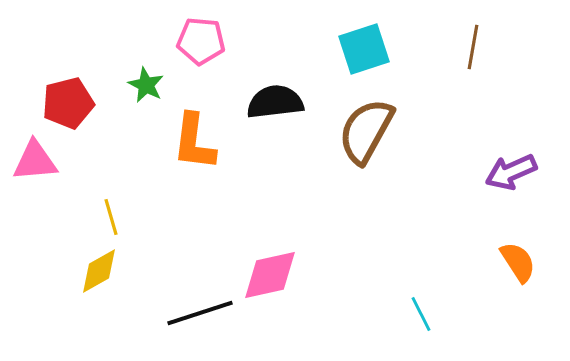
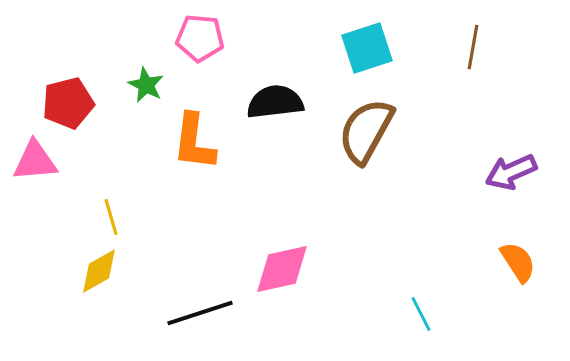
pink pentagon: moved 1 px left, 3 px up
cyan square: moved 3 px right, 1 px up
pink diamond: moved 12 px right, 6 px up
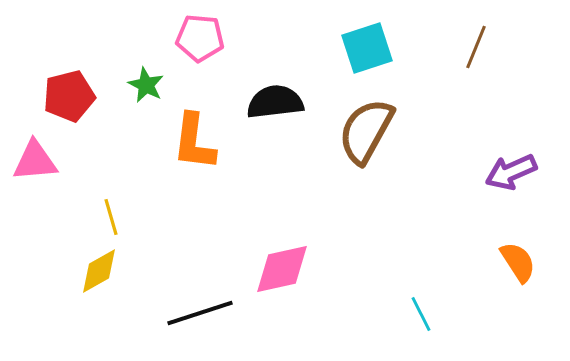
brown line: moved 3 px right; rotated 12 degrees clockwise
red pentagon: moved 1 px right, 7 px up
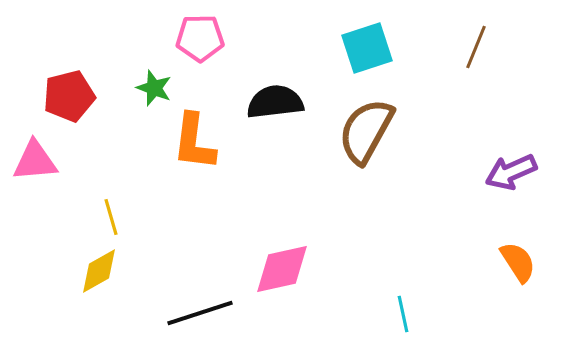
pink pentagon: rotated 6 degrees counterclockwise
green star: moved 8 px right, 3 px down; rotated 6 degrees counterclockwise
cyan line: moved 18 px left; rotated 15 degrees clockwise
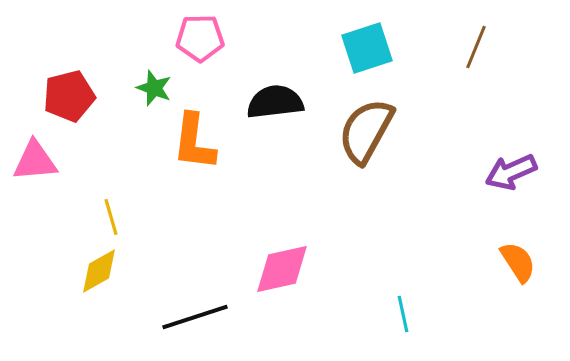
black line: moved 5 px left, 4 px down
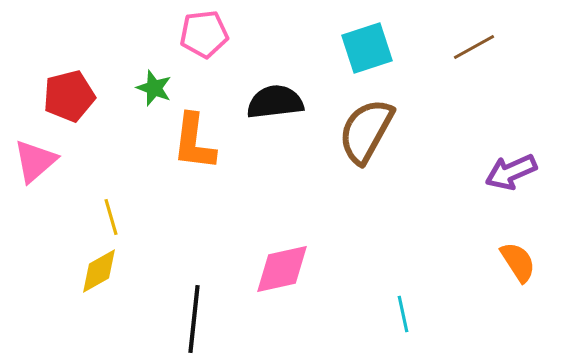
pink pentagon: moved 4 px right, 4 px up; rotated 6 degrees counterclockwise
brown line: moved 2 px left; rotated 39 degrees clockwise
pink triangle: rotated 36 degrees counterclockwise
black line: moved 1 px left, 2 px down; rotated 66 degrees counterclockwise
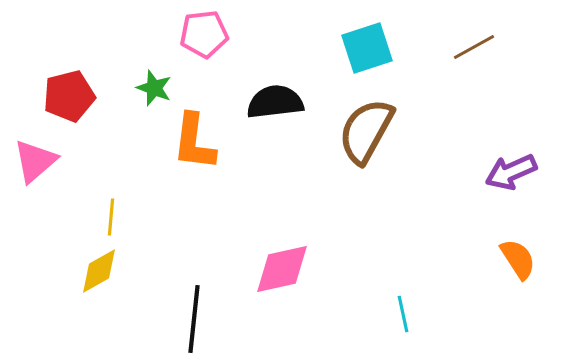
yellow line: rotated 21 degrees clockwise
orange semicircle: moved 3 px up
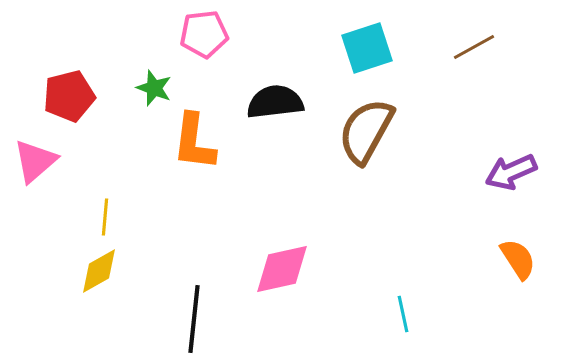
yellow line: moved 6 px left
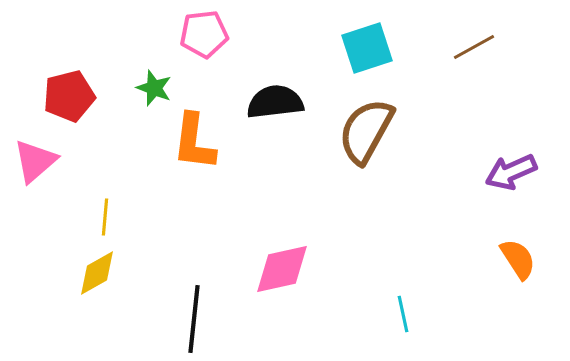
yellow diamond: moved 2 px left, 2 px down
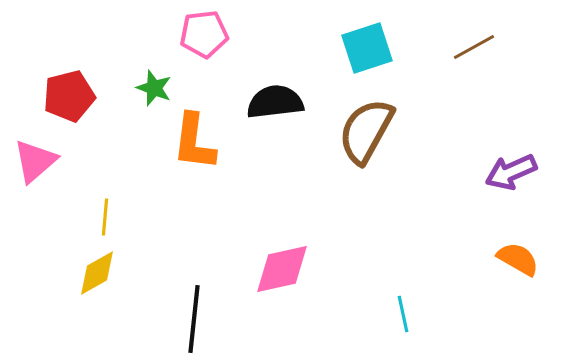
orange semicircle: rotated 27 degrees counterclockwise
